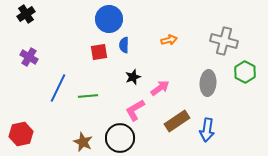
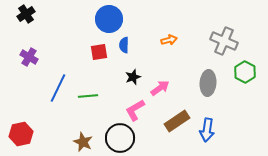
gray cross: rotated 8 degrees clockwise
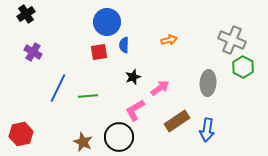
blue circle: moved 2 px left, 3 px down
gray cross: moved 8 px right, 1 px up
purple cross: moved 4 px right, 5 px up
green hexagon: moved 2 px left, 5 px up
black circle: moved 1 px left, 1 px up
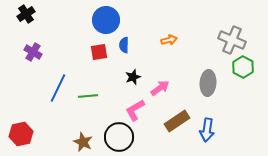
blue circle: moved 1 px left, 2 px up
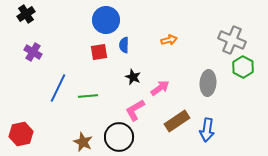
black star: rotated 28 degrees counterclockwise
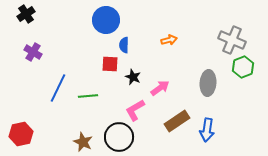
red square: moved 11 px right, 12 px down; rotated 12 degrees clockwise
green hexagon: rotated 10 degrees clockwise
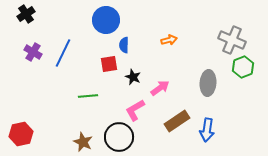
red square: moved 1 px left; rotated 12 degrees counterclockwise
blue line: moved 5 px right, 35 px up
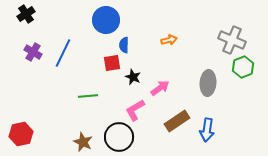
red square: moved 3 px right, 1 px up
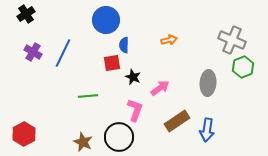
pink L-shape: rotated 140 degrees clockwise
red hexagon: moved 3 px right; rotated 15 degrees counterclockwise
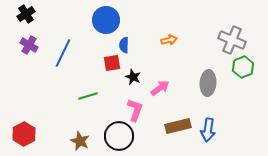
purple cross: moved 4 px left, 7 px up
green line: rotated 12 degrees counterclockwise
brown rectangle: moved 1 px right, 5 px down; rotated 20 degrees clockwise
blue arrow: moved 1 px right
black circle: moved 1 px up
brown star: moved 3 px left, 1 px up
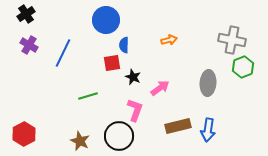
gray cross: rotated 12 degrees counterclockwise
